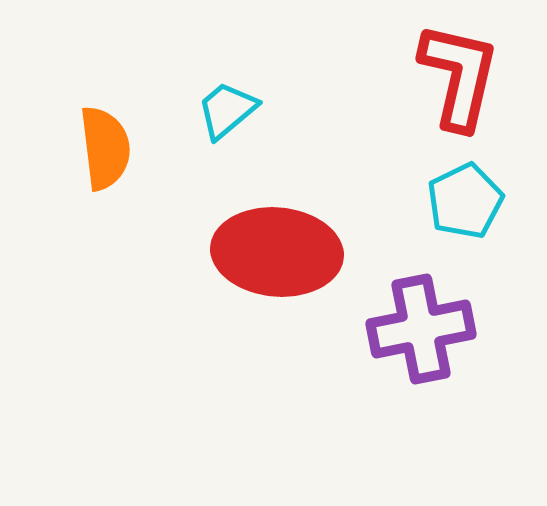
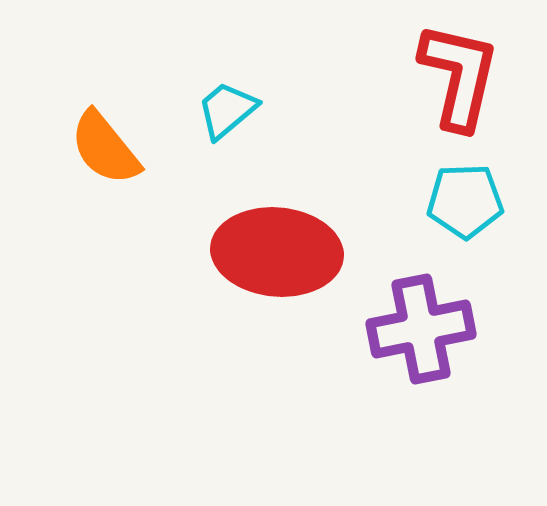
orange semicircle: rotated 148 degrees clockwise
cyan pentagon: rotated 24 degrees clockwise
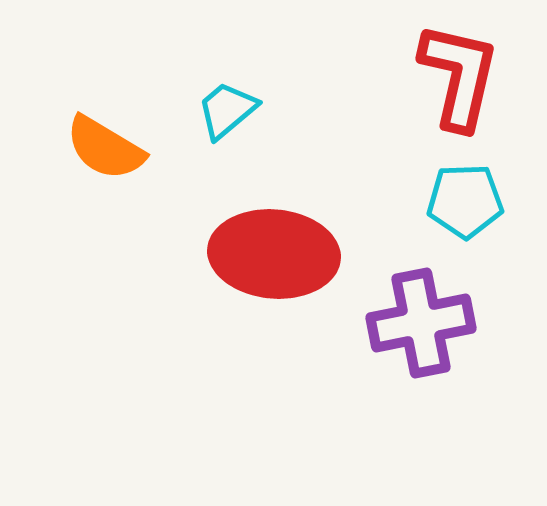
orange semicircle: rotated 20 degrees counterclockwise
red ellipse: moved 3 px left, 2 px down
purple cross: moved 6 px up
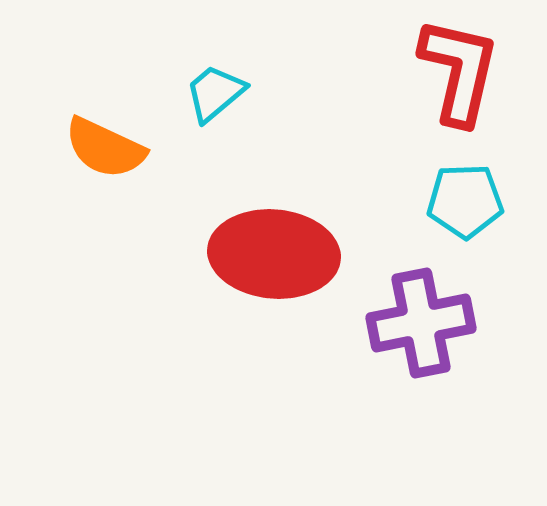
red L-shape: moved 5 px up
cyan trapezoid: moved 12 px left, 17 px up
orange semicircle: rotated 6 degrees counterclockwise
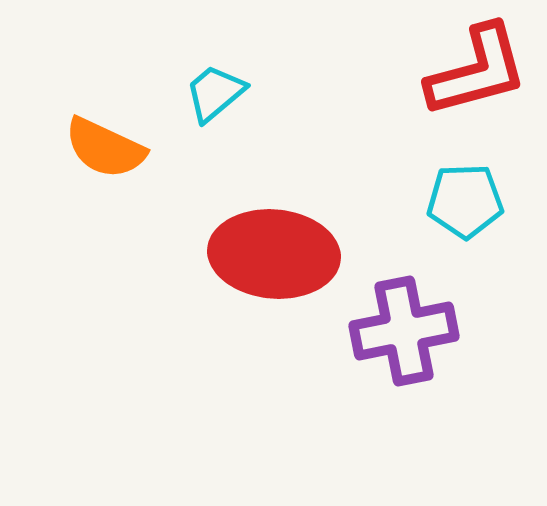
red L-shape: moved 18 px right; rotated 62 degrees clockwise
purple cross: moved 17 px left, 8 px down
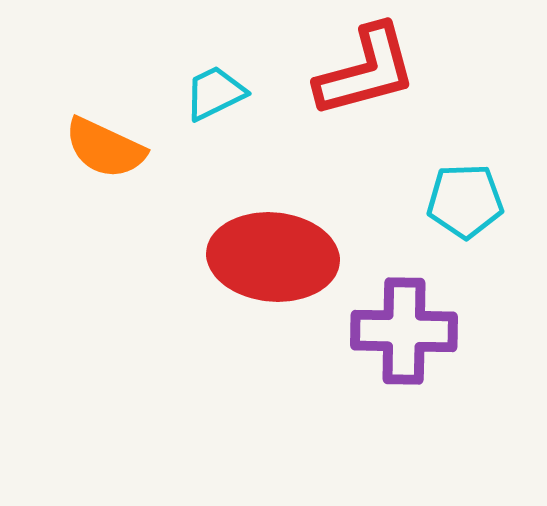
red L-shape: moved 111 px left
cyan trapezoid: rotated 14 degrees clockwise
red ellipse: moved 1 px left, 3 px down
purple cross: rotated 12 degrees clockwise
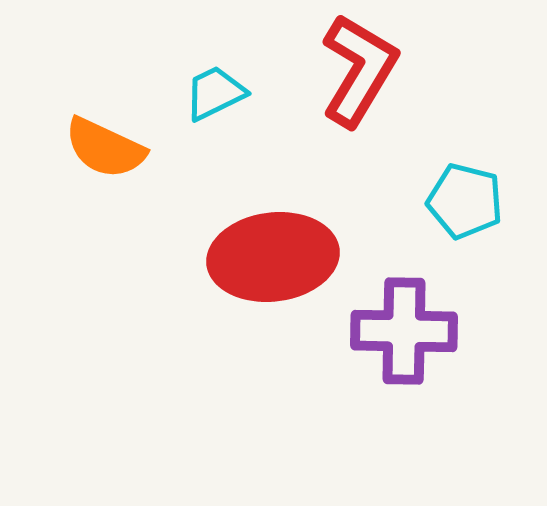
red L-shape: moved 7 px left, 1 px up; rotated 44 degrees counterclockwise
cyan pentagon: rotated 16 degrees clockwise
red ellipse: rotated 12 degrees counterclockwise
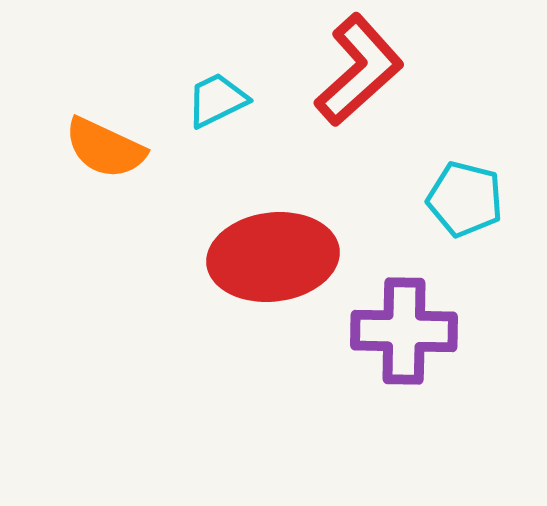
red L-shape: rotated 17 degrees clockwise
cyan trapezoid: moved 2 px right, 7 px down
cyan pentagon: moved 2 px up
